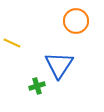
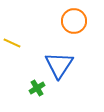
orange circle: moved 2 px left
green cross: moved 2 px down; rotated 14 degrees counterclockwise
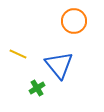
yellow line: moved 6 px right, 11 px down
blue triangle: rotated 12 degrees counterclockwise
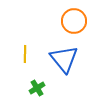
yellow line: moved 7 px right; rotated 66 degrees clockwise
blue triangle: moved 5 px right, 6 px up
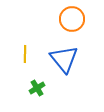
orange circle: moved 2 px left, 2 px up
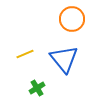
yellow line: rotated 66 degrees clockwise
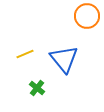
orange circle: moved 15 px right, 3 px up
green cross: rotated 21 degrees counterclockwise
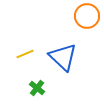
blue triangle: moved 1 px left, 2 px up; rotated 8 degrees counterclockwise
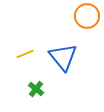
blue triangle: rotated 8 degrees clockwise
green cross: moved 1 px left, 1 px down
